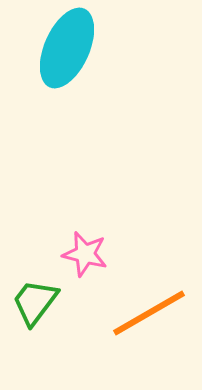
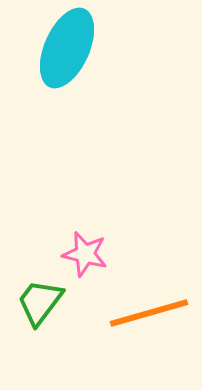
green trapezoid: moved 5 px right
orange line: rotated 14 degrees clockwise
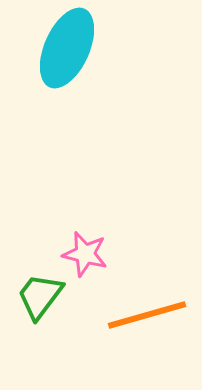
green trapezoid: moved 6 px up
orange line: moved 2 px left, 2 px down
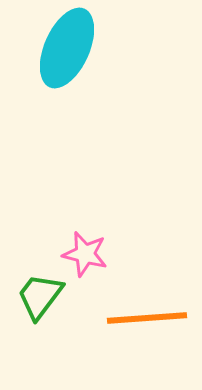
orange line: moved 3 px down; rotated 12 degrees clockwise
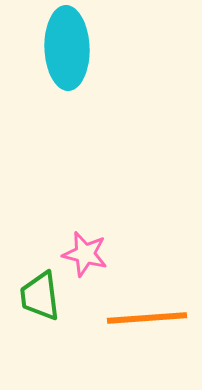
cyan ellipse: rotated 26 degrees counterclockwise
green trapezoid: rotated 44 degrees counterclockwise
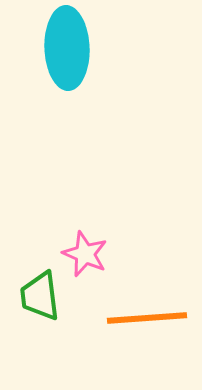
pink star: rotated 9 degrees clockwise
